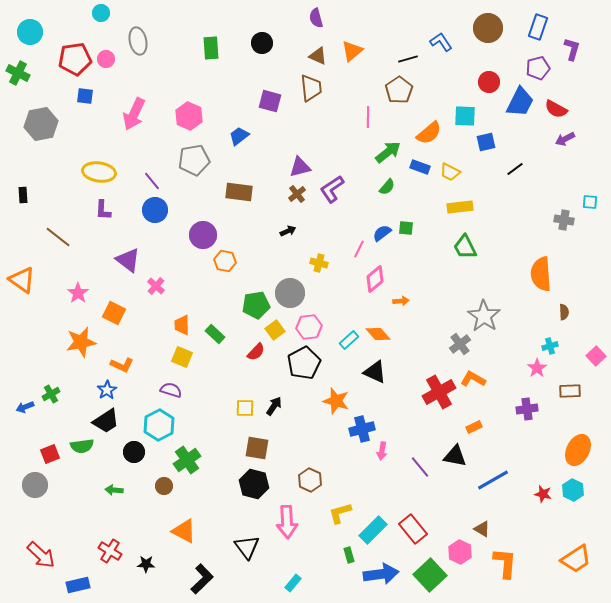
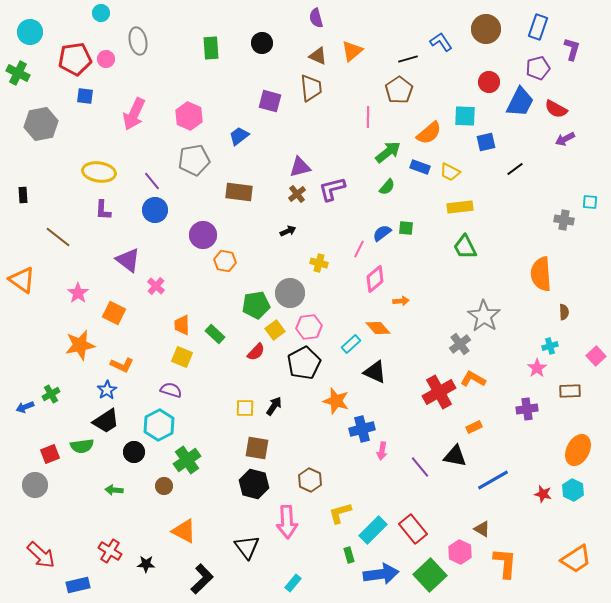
brown circle at (488, 28): moved 2 px left, 1 px down
purple L-shape at (332, 189): rotated 20 degrees clockwise
orange diamond at (378, 334): moved 6 px up
cyan rectangle at (349, 340): moved 2 px right, 4 px down
orange star at (81, 342): moved 1 px left, 3 px down
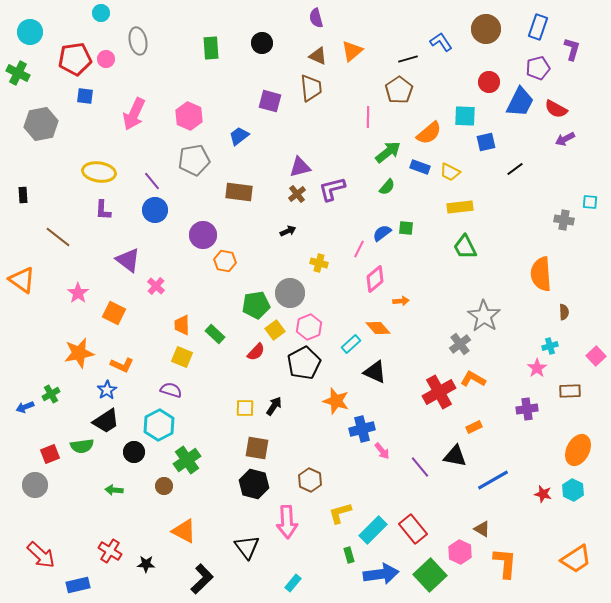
pink hexagon at (309, 327): rotated 15 degrees counterclockwise
orange star at (80, 345): moved 1 px left, 8 px down
pink arrow at (382, 451): rotated 48 degrees counterclockwise
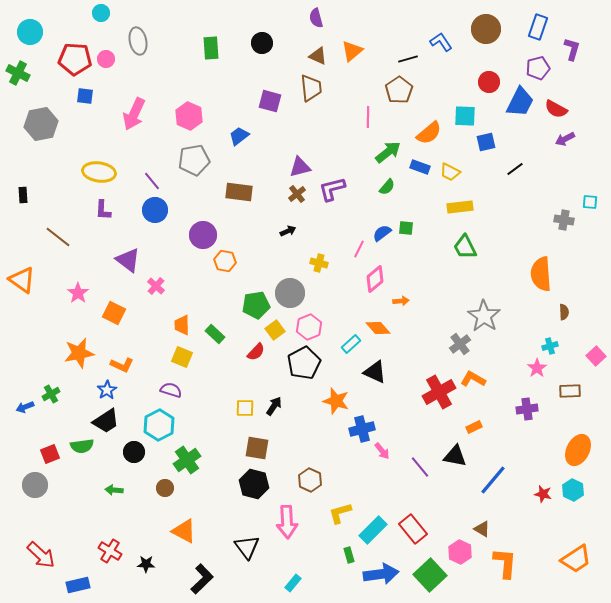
red pentagon at (75, 59): rotated 12 degrees clockwise
blue line at (493, 480): rotated 20 degrees counterclockwise
brown circle at (164, 486): moved 1 px right, 2 px down
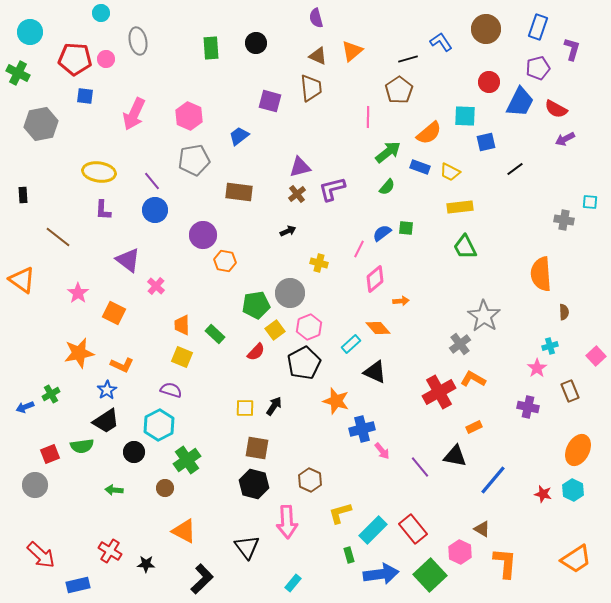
black circle at (262, 43): moved 6 px left
brown rectangle at (570, 391): rotated 70 degrees clockwise
purple cross at (527, 409): moved 1 px right, 2 px up; rotated 20 degrees clockwise
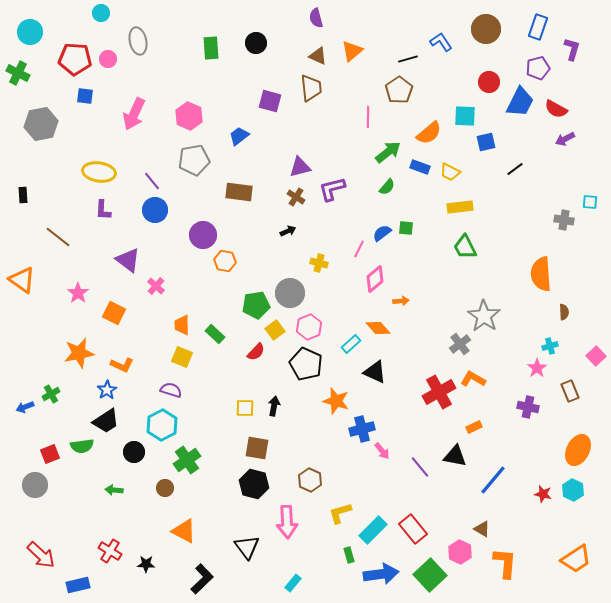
pink circle at (106, 59): moved 2 px right
brown cross at (297, 194): moved 1 px left, 3 px down; rotated 18 degrees counterclockwise
black pentagon at (304, 363): moved 2 px right, 1 px down; rotated 20 degrees counterclockwise
black arrow at (274, 406): rotated 24 degrees counterclockwise
cyan hexagon at (159, 425): moved 3 px right
